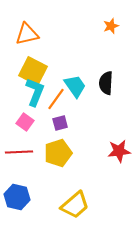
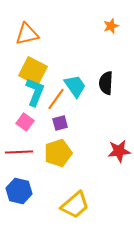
blue hexagon: moved 2 px right, 6 px up
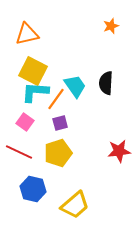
cyan L-shape: rotated 108 degrees counterclockwise
red line: rotated 28 degrees clockwise
blue hexagon: moved 14 px right, 2 px up
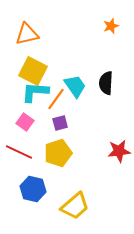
yellow trapezoid: moved 1 px down
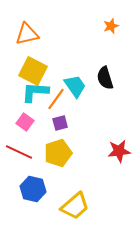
black semicircle: moved 1 px left, 5 px up; rotated 20 degrees counterclockwise
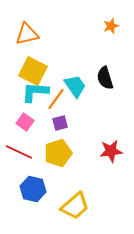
red star: moved 8 px left
